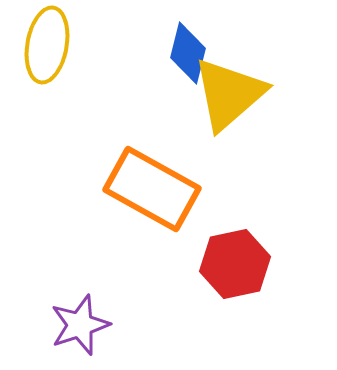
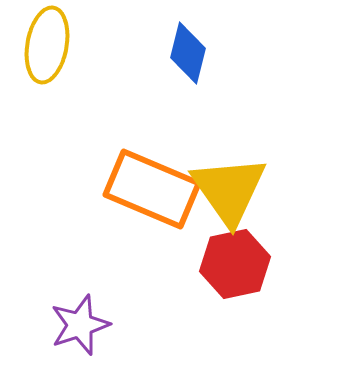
yellow triangle: moved 96 px down; rotated 24 degrees counterclockwise
orange rectangle: rotated 6 degrees counterclockwise
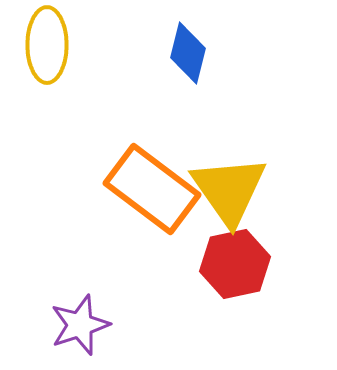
yellow ellipse: rotated 10 degrees counterclockwise
orange rectangle: rotated 14 degrees clockwise
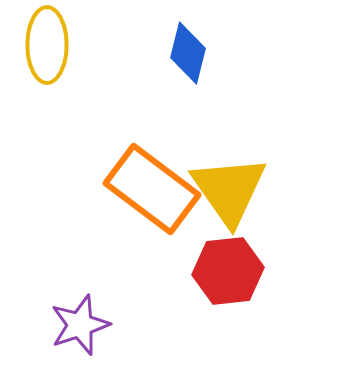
red hexagon: moved 7 px left, 7 px down; rotated 6 degrees clockwise
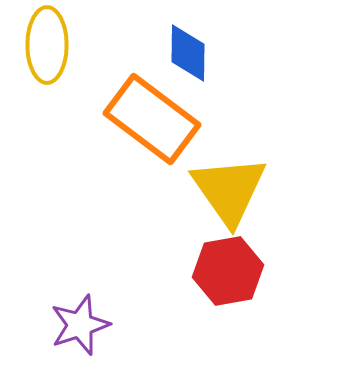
blue diamond: rotated 14 degrees counterclockwise
orange rectangle: moved 70 px up
red hexagon: rotated 4 degrees counterclockwise
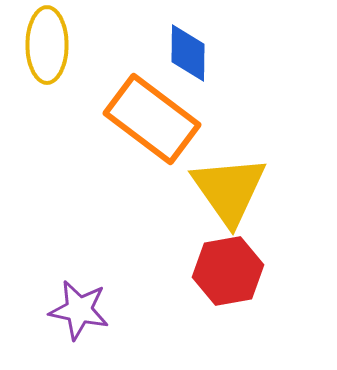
purple star: moved 1 px left, 15 px up; rotated 30 degrees clockwise
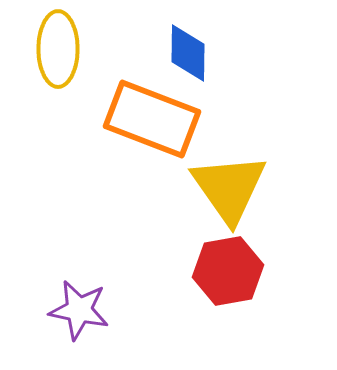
yellow ellipse: moved 11 px right, 4 px down
orange rectangle: rotated 16 degrees counterclockwise
yellow triangle: moved 2 px up
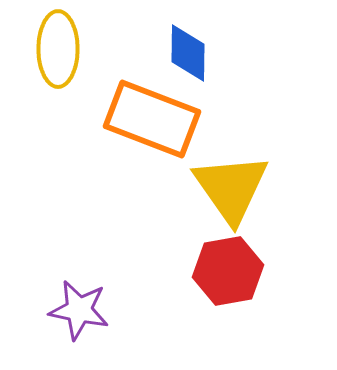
yellow triangle: moved 2 px right
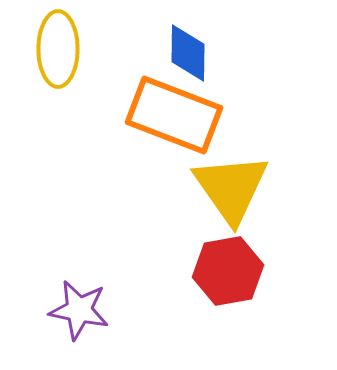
orange rectangle: moved 22 px right, 4 px up
